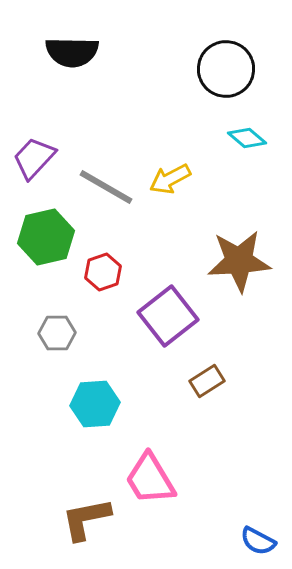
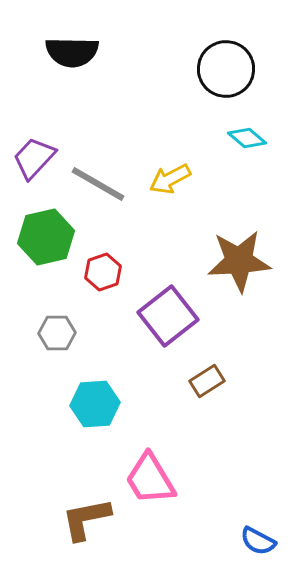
gray line: moved 8 px left, 3 px up
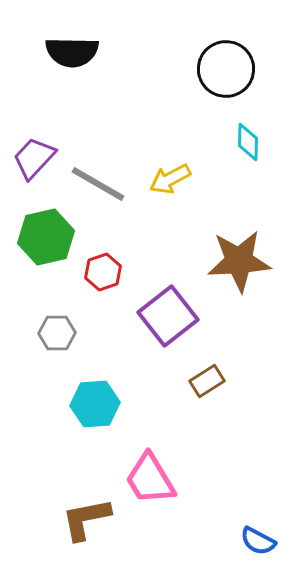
cyan diamond: moved 1 px right, 4 px down; rotated 51 degrees clockwise
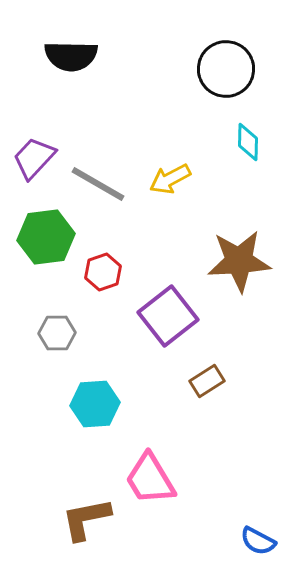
black semicircle: moved 1 px left, 4 px down
green hexagon: rotated 6 degrees clockwise
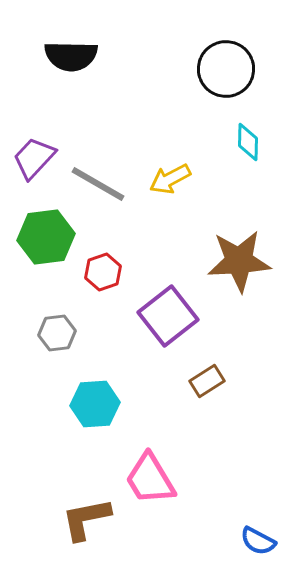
gray hexagon: rotated 6 degrees counterclockwise
